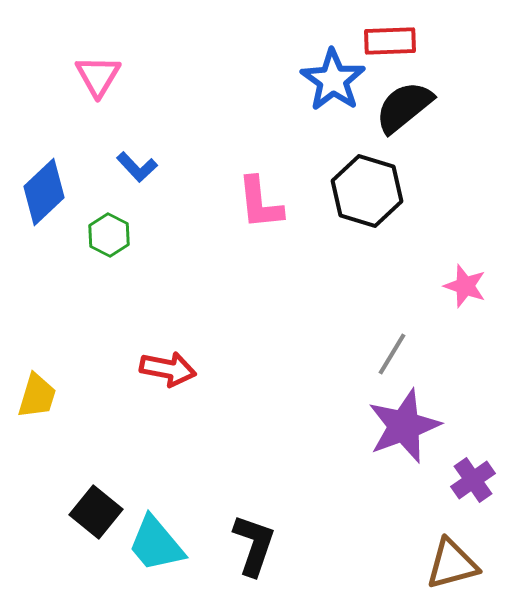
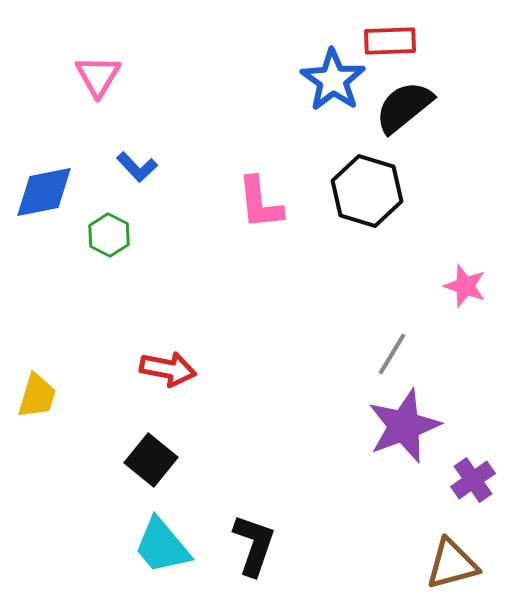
blue diamond: rotated 32 degrees clockwise
black square: moved 55 px right, 52 px up
cyan trapezoid: moved 6 px right, 2 px down
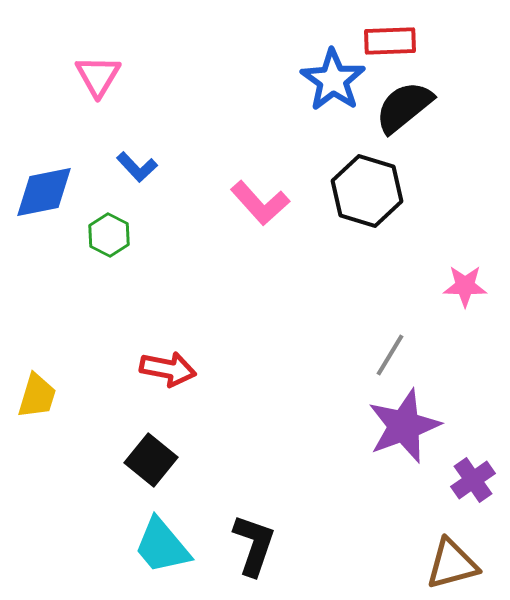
pink L-shape: rotated 36 degrees counterclockwise
pink star: rotated 18 degrees counterclockwise
gray line: moved 2 px left, 1 px down
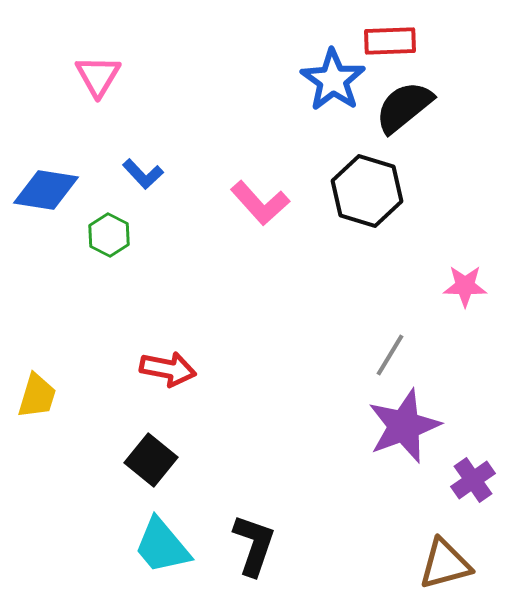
blue L-shape: moved 6 px right, 7 px down
blue diamond: moved 2 px right, 2 px up; rotated 20 degrees clockwise
brown triangle: moved 7 px left
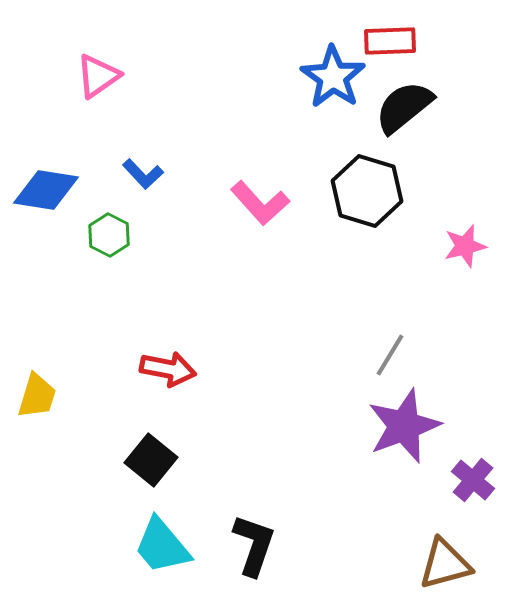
pink triangle: rotated 24 degrees clockwise
blue star: moved 3 px up
pink star: moved 40 px up; rotated 15 degrees counterclockwise
purple cross: rotated 15 degrees counterclockwise
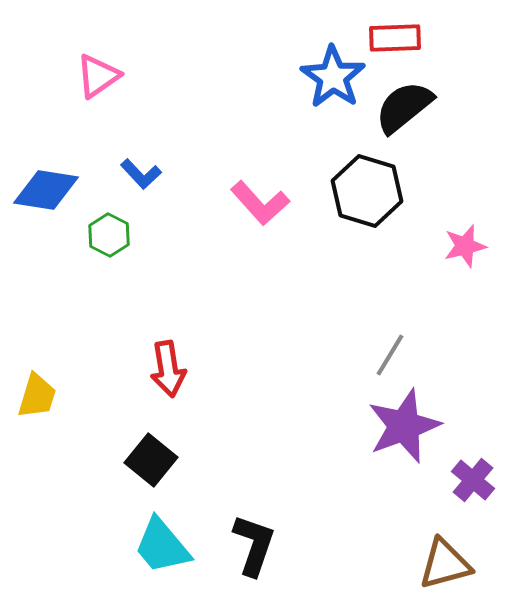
red rectangle: moved 5 px right, 3 px up
blue L-shape: moved 2 px left
red arrow: rotated 70 degrees clockwise
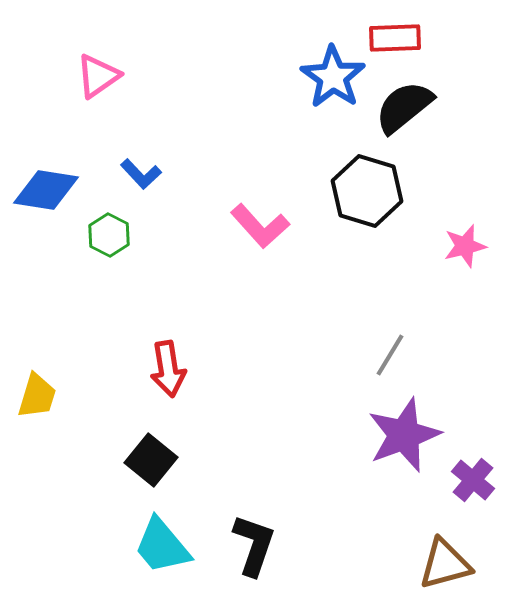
pink L-shape: moved 23 px down
purple star: moved 9 px down
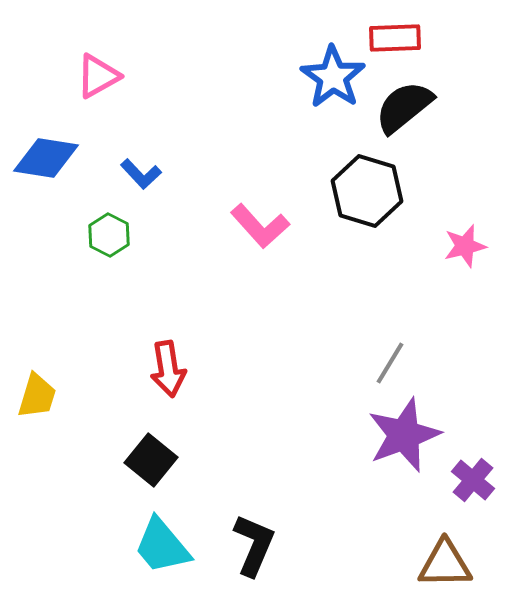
pink triangle: rotated 6 degrees clockwise
blue diamond: moved 32 px up
gray line: moved 8 px down
black L-shape: rotated 4 degrees clockwise
brown triangle: rotated 14 degrees clockwise
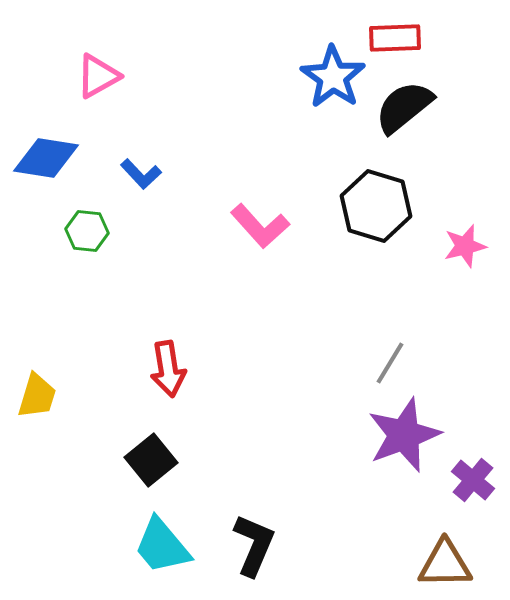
black hexagon: moved 9 px right, 15 px down
green hexagon: moved 22 px left, 4 px up; rotated 21 degrees counterclockwise
black square: rotated 12 degrees clockwise
